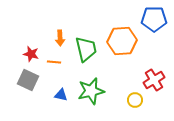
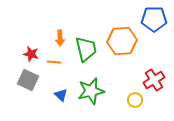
blue triangle: rotated 32 degrees clockwise
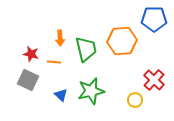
red cross: rotated 15 degrees counterclockwise
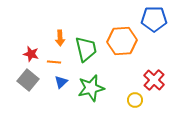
gray square: rotated 15 degrees clockwise
green star: moved 3 px up
blue triangle: moved 13 px up; rotated 32 degrees clockwise
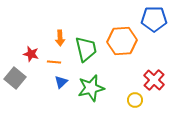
gray square: moved 13 px left, 2 px up
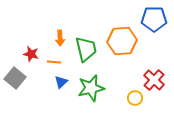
yellow circle: moved 2 px up
